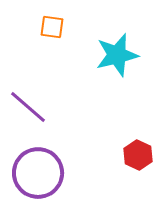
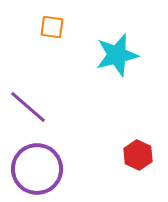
purple circle: moved 1 px left, 4 px up
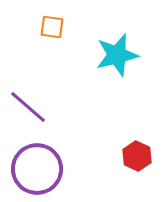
red hexagon: moved 1 px left, 1 px down
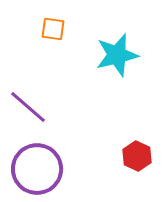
orange square: moved 1 px right, 2 px down
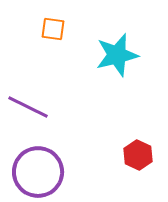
purple line: rotated 15 degrees counterclockwise
red hexagon: moved 1 px right, 1 px up
purple circle: moved 1 px right, 3 px down
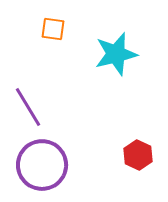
cyan star: moved 1 px left, 1 px up
purple line: rotated 33 degrees clockwise
purple circle: moved 4 px right, 7 px up
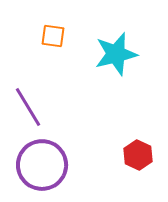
orange square: moved 7 px down
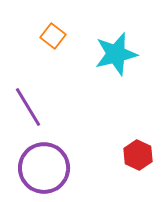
orange square: rotated 30 degrees clockwise
purple circle: moved 2 px right, 3 px down
